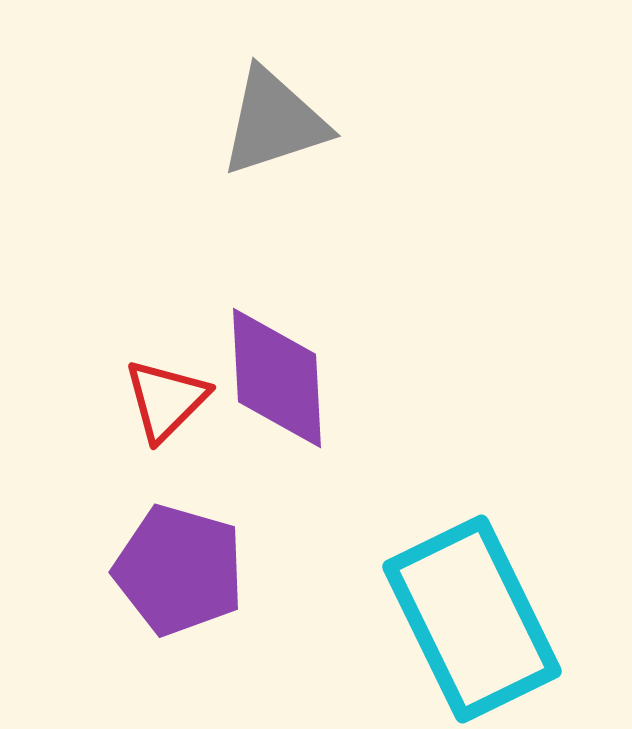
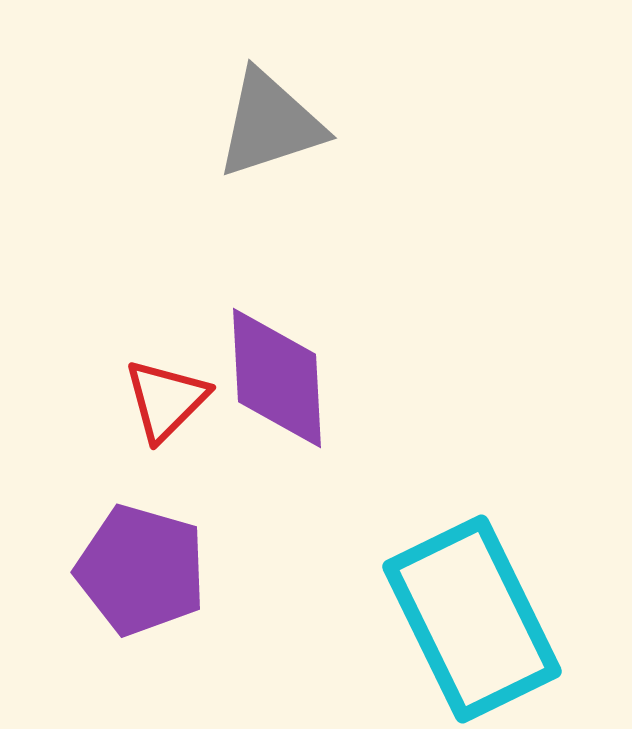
gray triangle: moved 4 px left, 2 px down
purple pentagon: moved 38 px left
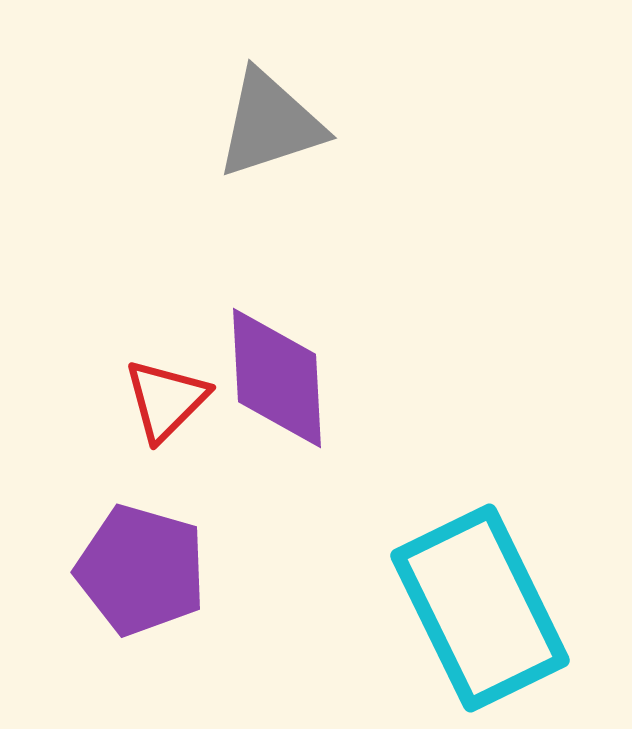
cyan rectangle: moved 8 px right, 11 px up
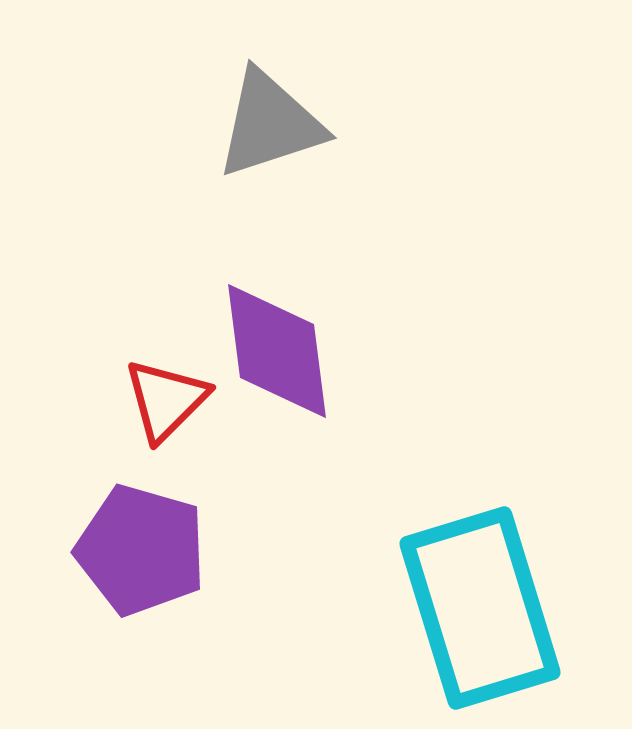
purple diamond: moved 27 px up; rotated 4 degrees counterclockwise
purple pentagon: moved 20 px up
cyan rectangle: rotated 9 degrees clockwise
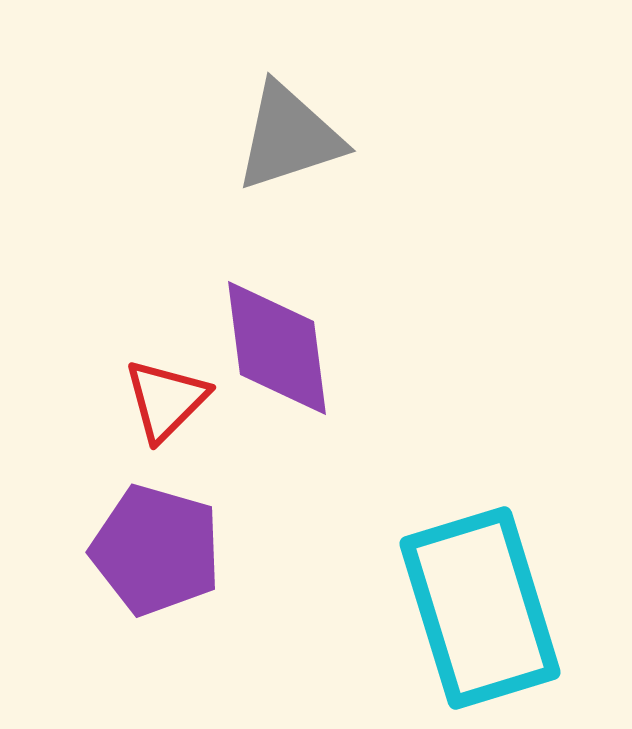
gray triangle: moved 19 px right, 13 px down
purple diamond: moved 3 px up
purple pentagon: moved 15 px right
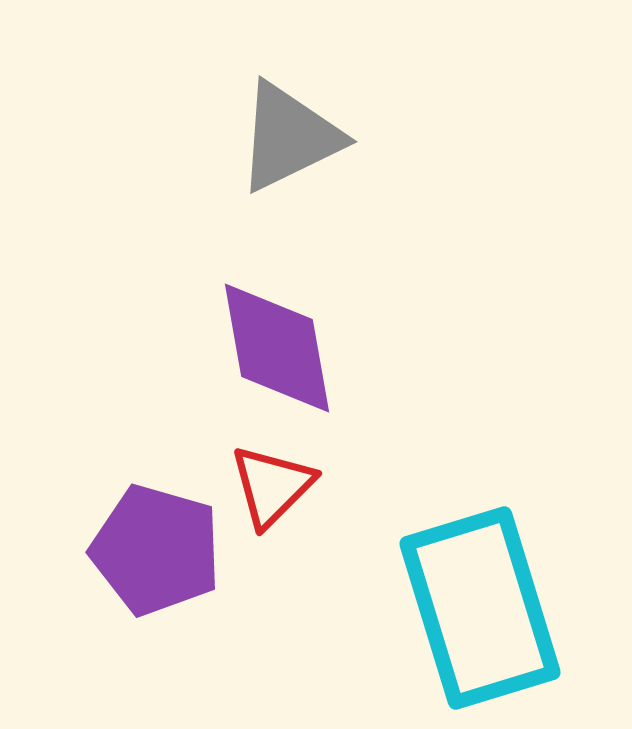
gray triangle: rotated 8 degrees counterclockwise
purple diamond: rotated 3 degrees counterclockwise
red triangle: moved 106 px right, 86 px down
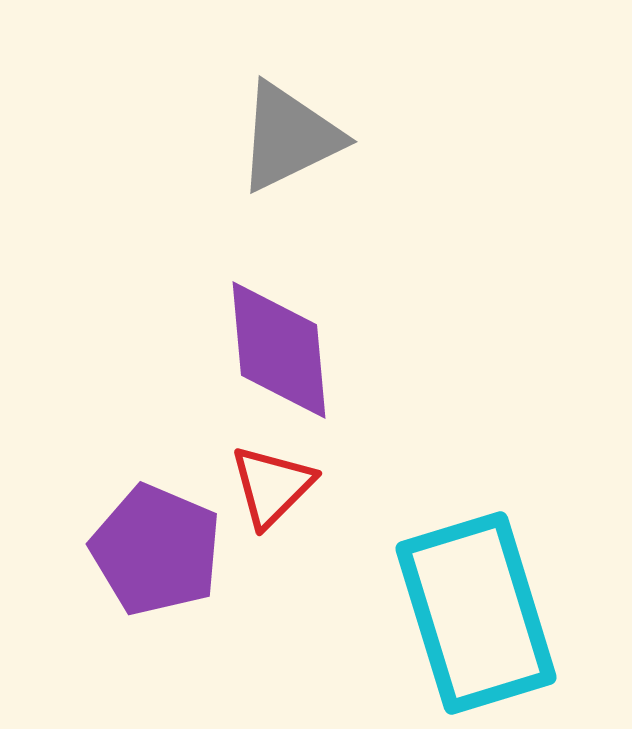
purple diamond: moved 2 px right, 2 px down; rotated 5 degrees clockwise
purple pentagon: rotated 7 degrees clockwise
cyan rectangle: moved 4 px left, 5 px down
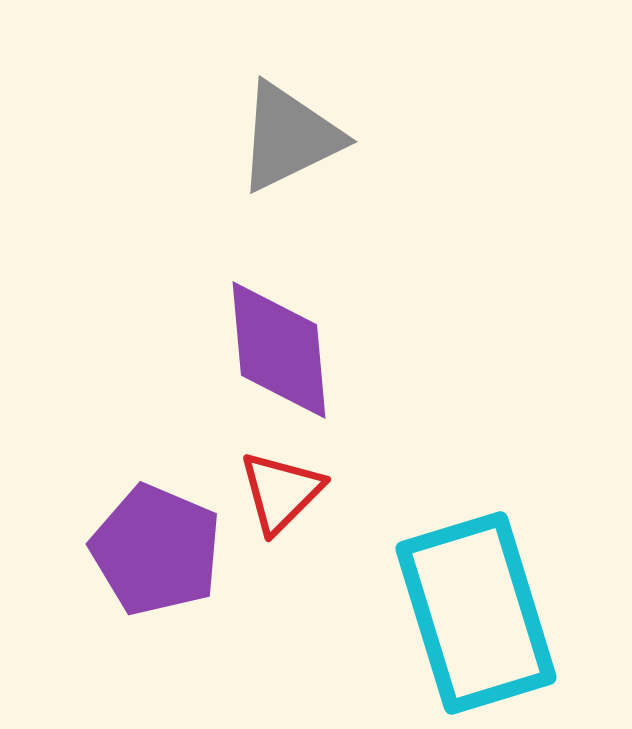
red triangle: moved 9 px right, 6 px down
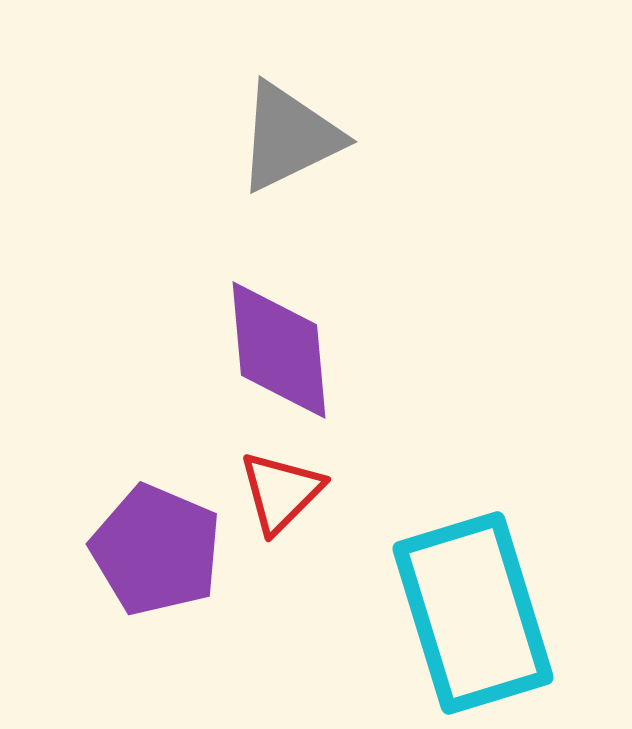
cyan rectangle: moved 3 px left
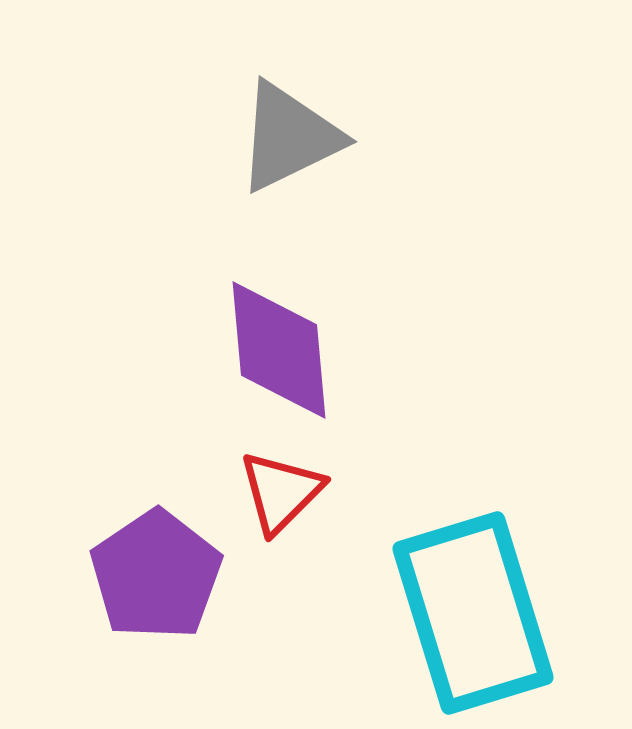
purple pentagon: moved 25 px down; rotated 15 degrees clockwise
